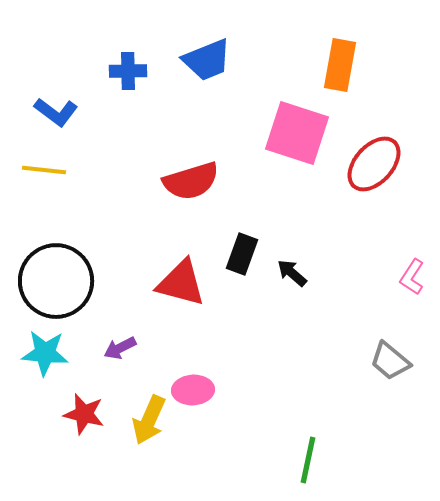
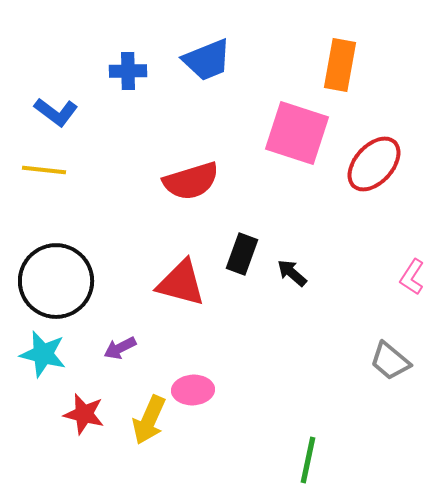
cyan star: moved 2 px left, 1 px down; rotated 9 degrees clockwise
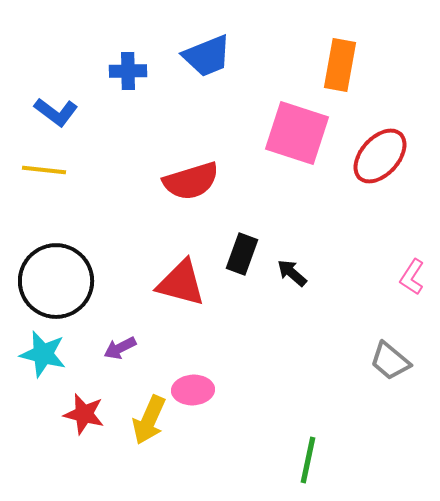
blue trapezoid: moved 4 px up
red ellipse: moved 6 px right, 8 px up
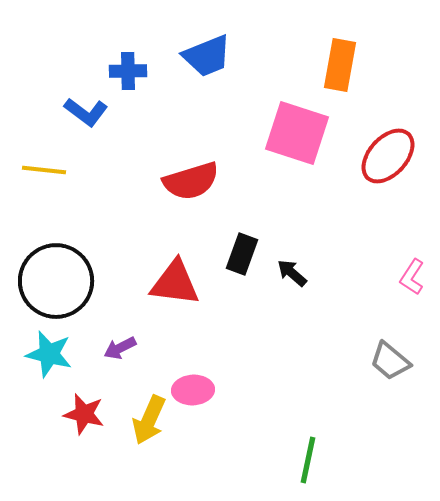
blue L-shape: moved 30 px right
red ellipse: moved 8 px right
red triangle: moved 6 px left; rotated 8 degrees counterclockwise
cyan star: moved 6 px right
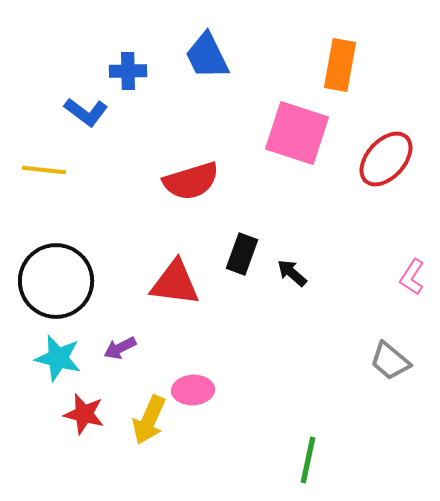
blue trapezoid: rotated 86 degrees clockwise
red ellipse: moved 2 px left, 3 px down
cyan star: moved 9 px right, 4 px down
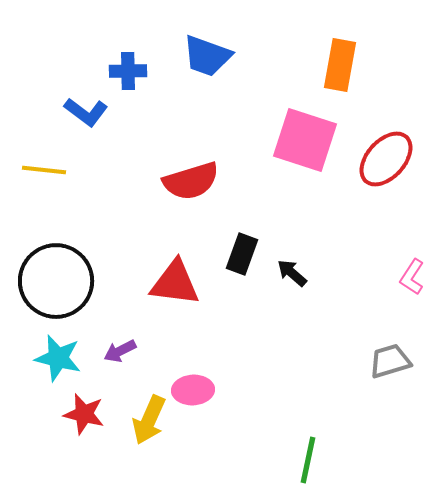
blue trapezoid: rotated 44 degrees counterclockwise
pink square: moved 8 px right, 7 px down
purple arrow: moved 3 px down
gray trapezoid: rotated 123 degrees clockwise
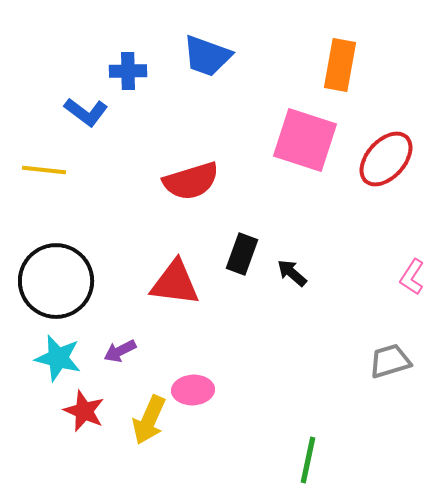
red star: moved 3 px up; rotated 9 degrees clockwise
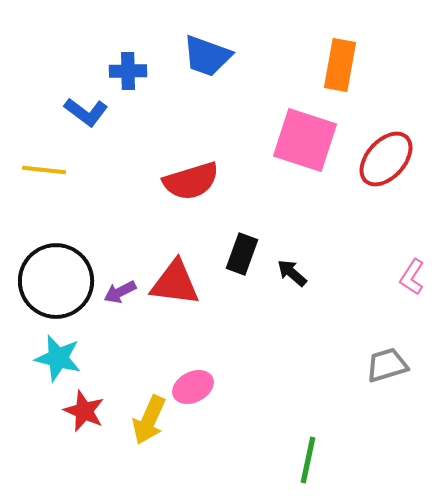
purple arrow: moved 59 px up
gray trapezoid: moved 3 px left, 4 px down
pink ellipse: moved 3 px up; rotated 24 degrees counterclockwise
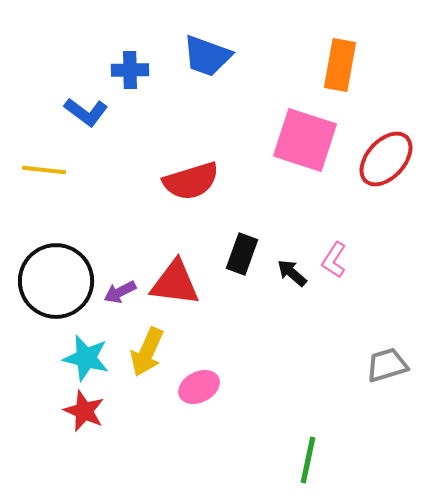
blue cross: moved 2 px right, 1 px up
pink L-shape: moved 78 px left, 17 px up
cyan star: moved 28 px right
pink ellipse: moved 6 px right
yellow arrow: moved 2 px left, 68 px up
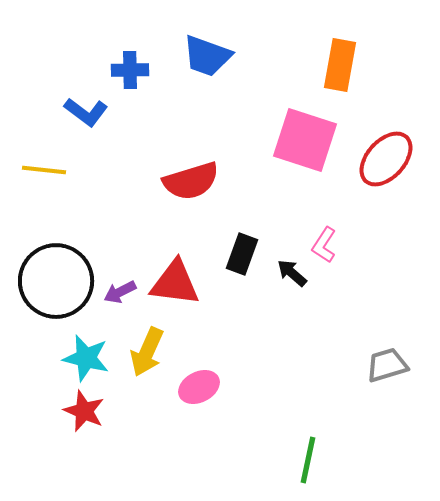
pink L-shape: moved 10 px left, 15 px up
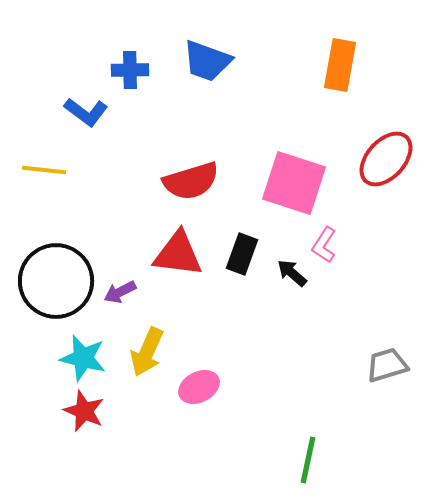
blue trapezoid: moved 5 px down
pink square: moved 11 px left, 43 px down
red triangle: moved 3 px right, 29 px up
cyan star: moved 3 px left
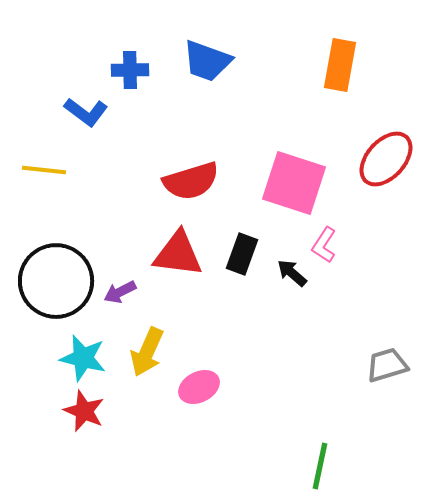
green line: moved 12 px right, 6 px down
